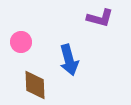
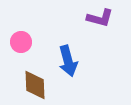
blue arrow: moved 1 px left, 1 px down
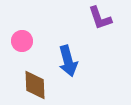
purple L-shape: rotated 56 degrees clockwise
pink circle: moved 1 px right, 1 px up
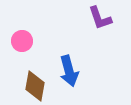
blue arrow: moved 1 px right, 10 px down
brown diamond: moved 1 px down; rotated 12 degrees clockwise
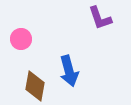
pink circle: moved 1 px left, 2 px up
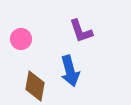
purple L-shape: moved 19 px left, 13 px down
blue arrow: moved 1 px right
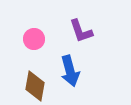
pink circle: moved 13 px right
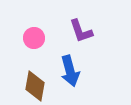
pink circle: moved 1 px up
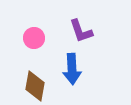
blue arrow: moved 2 px right, 2 px up; rotated 12 degrees clockwise
